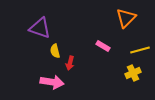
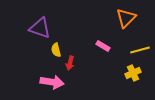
yellow semicircle: moved 1 px right, 1 px up
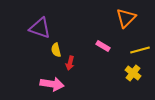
yellow cross: rotated 28 degrees counterclockwise
pink arrow: moved 2 px down
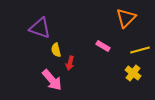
pink arrow: moved 4 px up; rotated 40 degrees clockwise
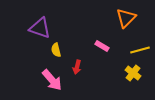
pink rectangle: moved 1 px left
red arrow: moved 7 px right, 4 px down
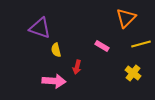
yellow line: moved 1 px right, 6 px up
pink arrow: moved 2 px right, 1 px down; rotated 45 degrees counterclockwise
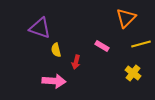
red arrow: moved 1 px left, 5 px up
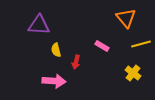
orange triangle: rotated 25 degrees counterclockwise
purple triangle: moved 1 px left, 3 px up; rotated 15 degrees counterclockwise
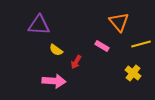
orange triangle: moved 7 px left, 4 px down
yellow semicircle: rotated 40 degrees counterclockwise
red arrow: rotated 16 degrees clockwise
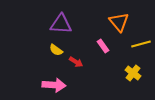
purple triangle: moved 22 px right, 1 px up
pink rectangle: moved 1 px right; rotated 24 degrees clockwise
red arrow: rotated 88 degrees counterclockwise
pink arrow: moved 4 px down
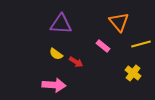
pink rectangle: rotated 16 degrees counterclockwise
yellow semicircle: moved 4 px down
